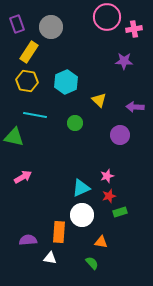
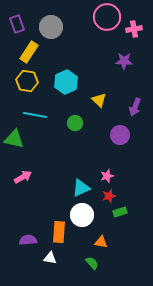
purple arrow: rotated 72 degrees counterclockwise
green triangle: moved 2 px down
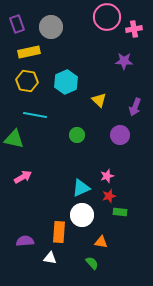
yellow rectangle: rotated 45 degrees clockwise
green circle: moved 2 px right, 12 px down
green rectangle: rotated 24 degrees clockwise
purple semicircle: moved 3 px left, 1 px down
